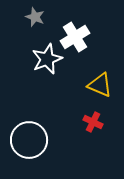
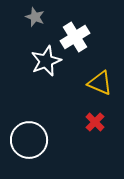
white star: moved 1 px left, 2 px down
yellow triangle: moved 2 px up
red cross: moved 2 px right; rotated 18 degrees clockwise
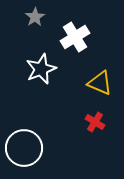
gray star: rotated 18 degrees clockwise
white star: moved 5 px left, 8 px down
red cross: rotated 12 degrees counterclockwise
white circle: moved 5 px left, 8 px down
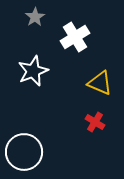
white star: moved 8 px left, 2 px down
white circle: moved 4 px down
